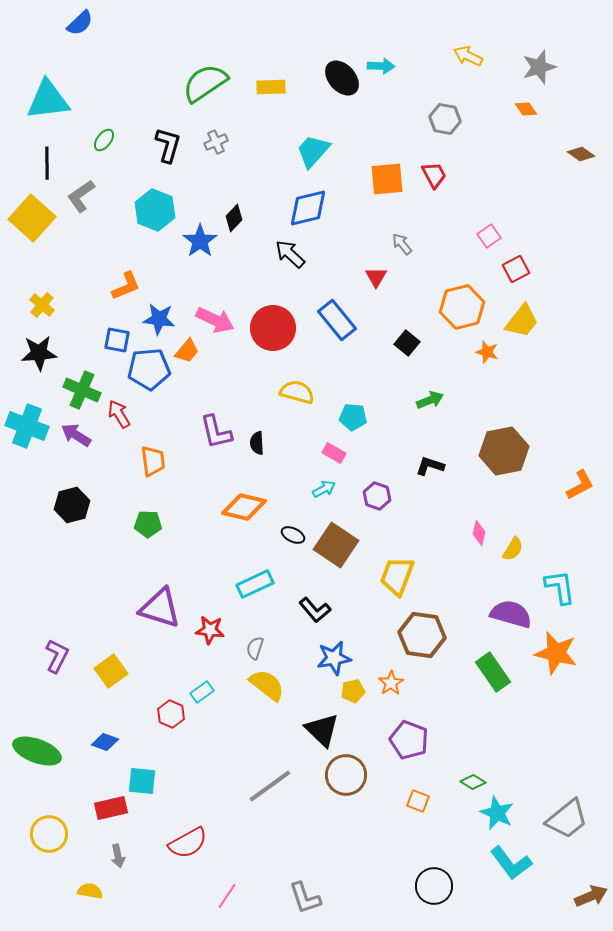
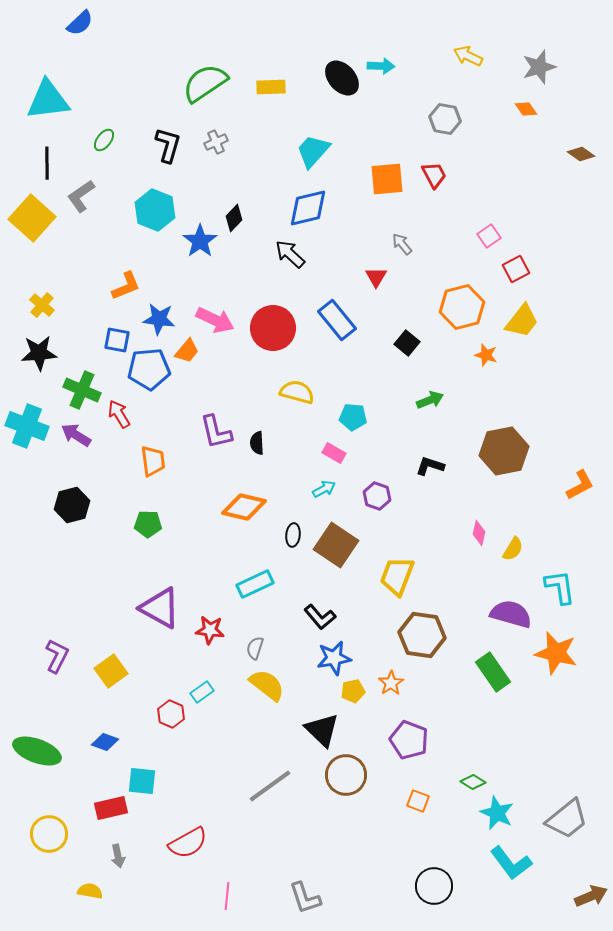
orange star at (487, 352): moved 1 px left, 3 px down
black ellipse at (293, 535): rotated 70 degrees clockwise
purple triangle at (160, 608): rotated 12 degrees clockwise
black L-shape at (315, 610): moved 5 px right, 7 px down
pink line at (227, 896): rotated 28 degrees counterclockwise
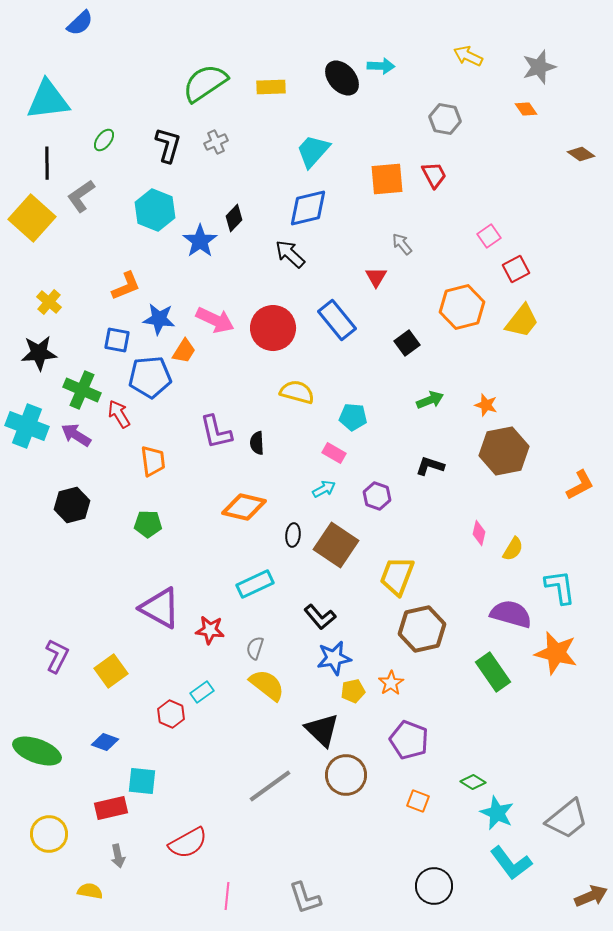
yellow cross at (42, 305): moved 7 px right, 3 px up
black square at (407, 343): rotated 15 degrees clockwise
orange trapezoid at (187, 351): moved 3 px left; rotated 8 degrees counterclockwise
orange star at (486, 355): moved 50 px down
blue pentagon at (149, 369): moved 1 px right, 8 px down
brown hexagon at (422, 635): moved 6 px up; rotated 21 degrees counterclockwise
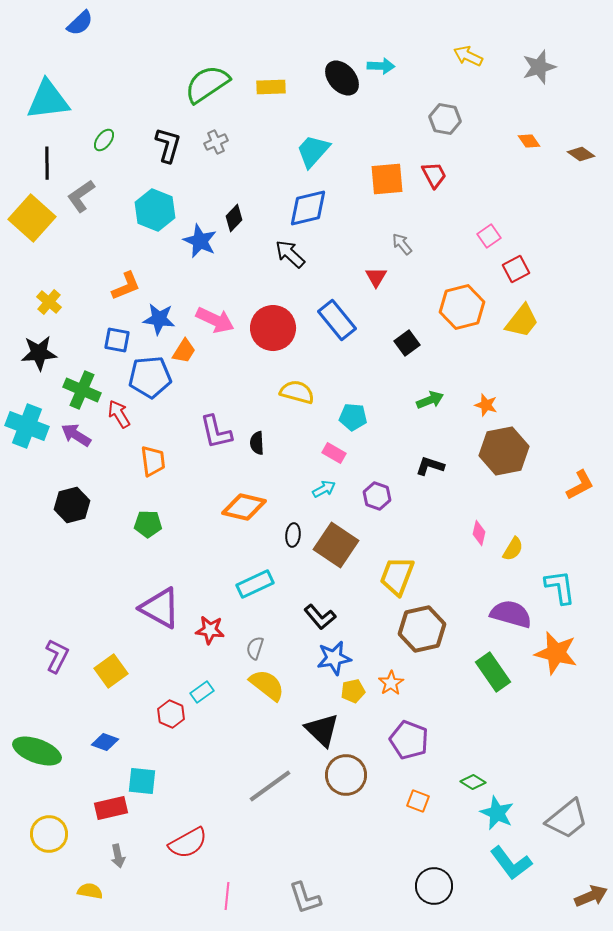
green semicircle at (205, 83): moved 2 px right, 1 px down
orange diamond at (526, 109): moved 3 px right, 32 px down
blue star at (200, 241): rotated 12 degrees counterclockwise
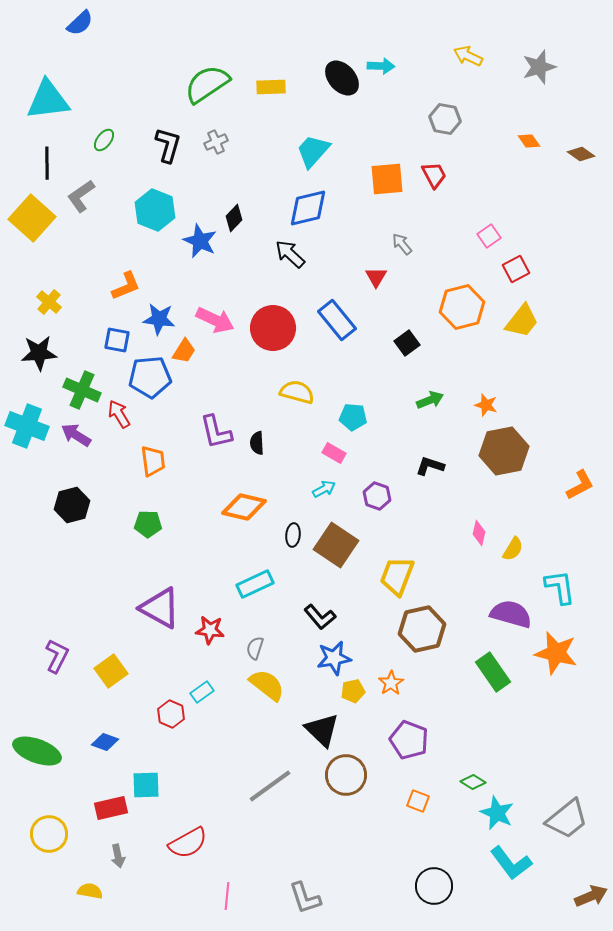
cyan square at (142, 781): moved 4 px right, 4 px down; rotated 8 degrees counterclockwise
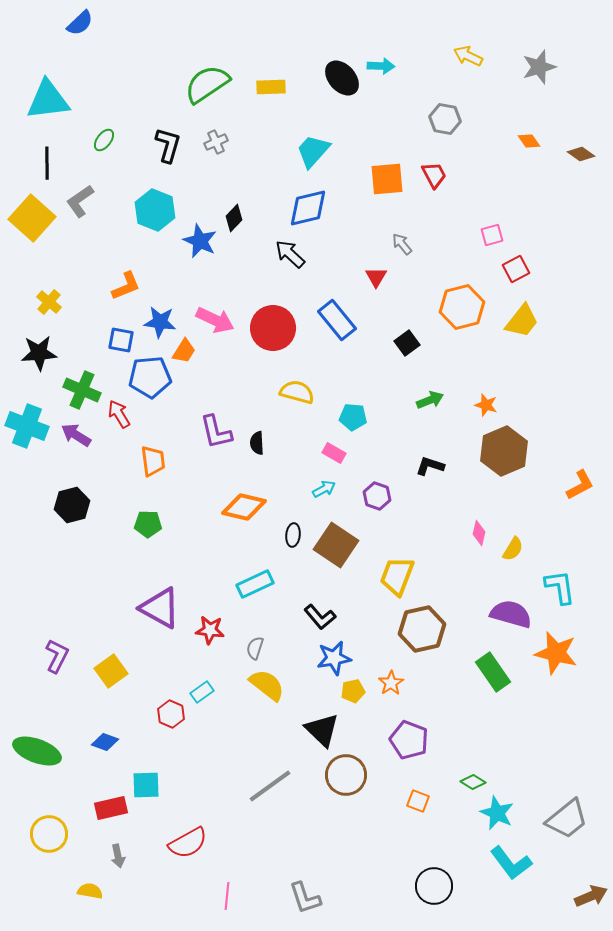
gray L-shape at (81, 196): moved 1 px left, 5 px down
pink square at (489, 236): moved 3 px right, 1 px up; rotated 20 degrees clockwise
blue star at (159, 319): moved 1 px right, 3 px down
blue square at (117, 340): moved 4 px right
brown hexagon at (504, 451): rotated 12 degrees counterclockwise
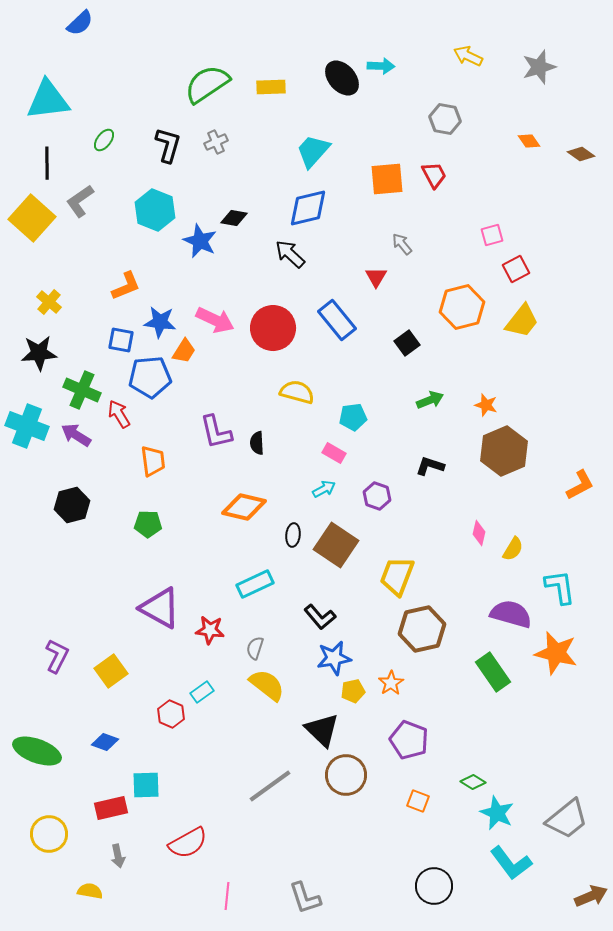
black diamond at (234, 218): rotated 56 degrees clockwise
cyan pentagon at (353, 417): rotated 12 degrees counterclockwise
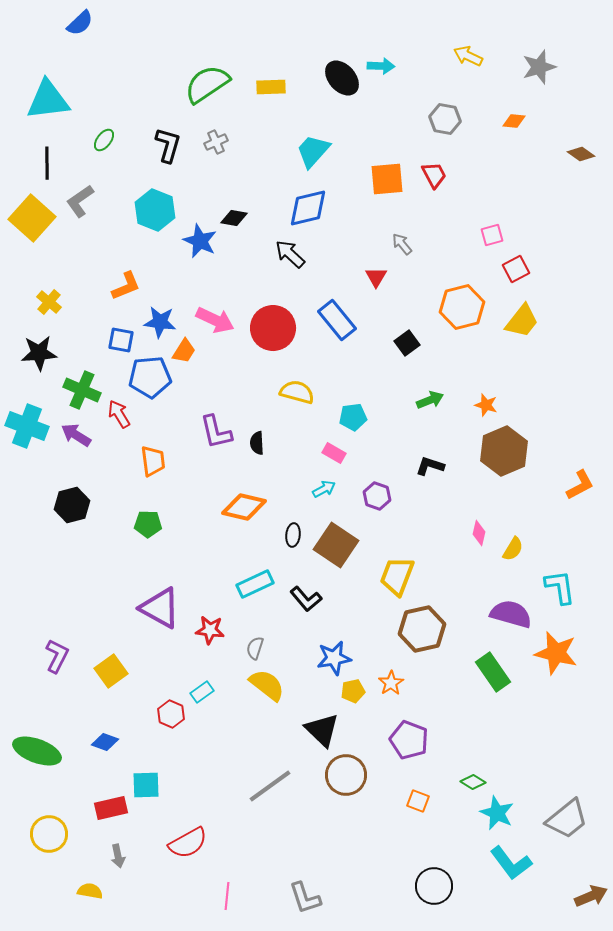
orange diamond at (529, 141): moved 15 px left, 20 px up; rotated 50 degrees counterclockwise
black L-shape at (320, 617): moved 14 px left, 18 px up
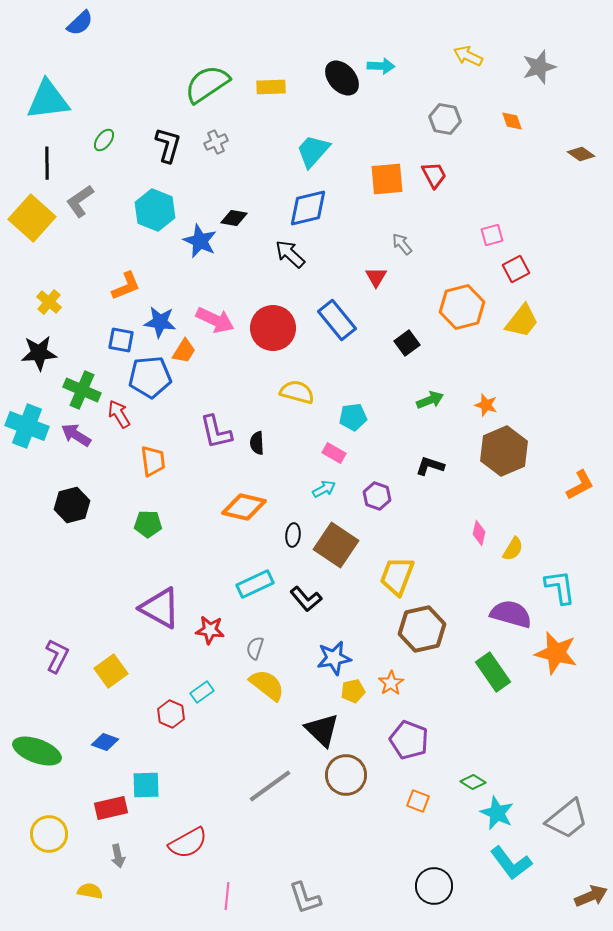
orange diamond at (514, 121): moved 2 px left; rotated 65 degrees clockwise
